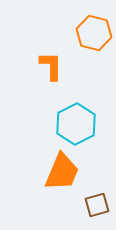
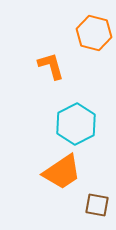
orange L-shape: rotated 16 degrees counterclockwise
orange trapezoid: rotated 33 degrees clockwise
brown square: rotated 25 degrees clockwise
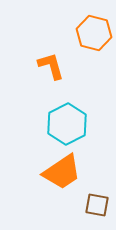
cyan hexagon: moved 9 px left
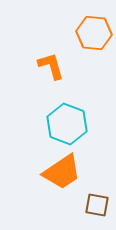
orange hexagon: rotated 8 degrees counterclockwise
cyan hexagon: rotated 12 degrees counterclockwise
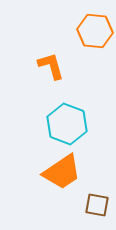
orange hexagon: moved 1 px right, 2 px up
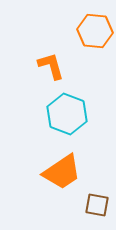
cyan hexagon: moved 10 px up
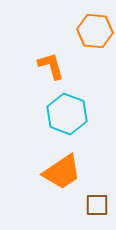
brown square: rotated 10 degrees counterclockwise
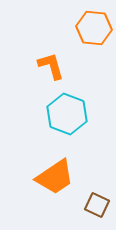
orange hexagon: moved 1 px left, 3 px up
orange trapezoid: moved 7 px left, 5 px down
brown square: rotated 25 degrees clockwise
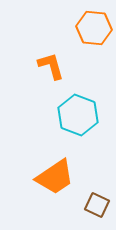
cyan hexagon: moved 11 px right, 1 px down
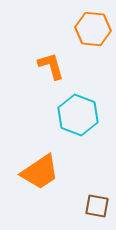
orange hexagon: moved 1 px left, 1 px down
orange trapezoid: moved 15 px left, 5 px up
brown square: moved 1 px down; rotated 15 degrees counterclockwise
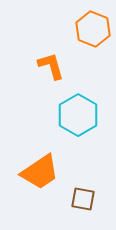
orange hexagon: rotated 16 degrees clockwise
cyan hexagon: rotated 9 degrees clockwise
brown square: moved 14 px left, 7 px up
